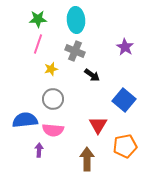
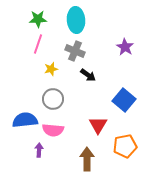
black arrow: moved 4 px left
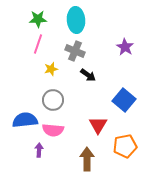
gray circle: moved 1 px down
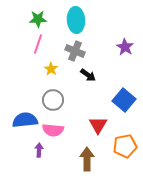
yellow star: rotated 24 degrees counterclockwise
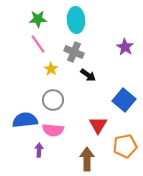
pink line: rotated 54 degrees counterclockwise
gray cross: moved 1 px left, 1 px down
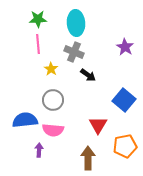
cyan ellipse: moved 3 px down
pink line: rotated 30 degrees clockwise
brown arrow: moved 1 px right, 1 px up
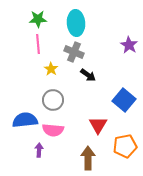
purple star: moved 4 px right, 2 px up
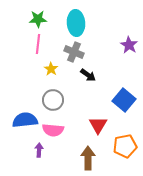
pink line: rotated 12 degrees clockwise
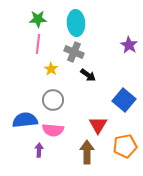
brown arrow: moved 1 px left, 6 px up
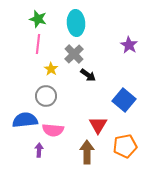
green star: rotated 18 degrees clockwise
gray cross: moved 2 px down; rotated 24 degrees clockwise
gray circle: moved 7 px left, 4 px up
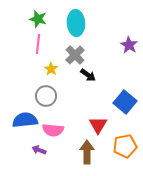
gray cross: moved 1 px right, 1 px down
blue square: moved 1 px right, 2 px down
purple arrow: rotated 72 degrees counterclockwise
